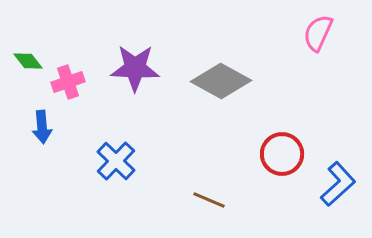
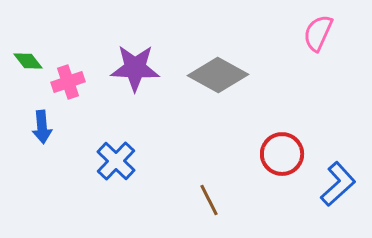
gray diamond: moved 3 px left, 6 px up
brown line: rotated 40 degrees clockwise
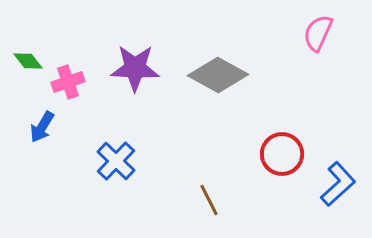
blue arrow: rotated 36 degrees clockwise
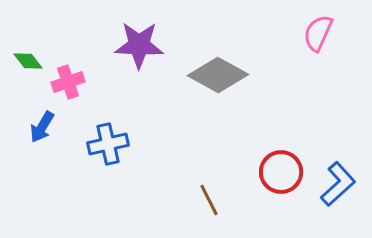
purple star: moved 4 px right, 23 px up
red circle: moved 1 px left, 18 px down
blue cross: moved 8 px left, 17 px up; rotated 33 degrees clockwise
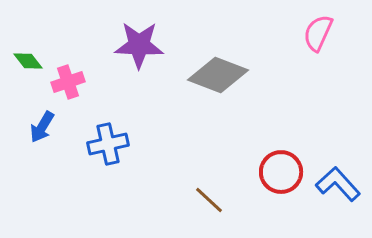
gray diamond: rotated 8 degrees counterclockwise
blue L-shape: rotated 90 degrees counterclockwise
brown line: rotated 20 degrees counterclockwise
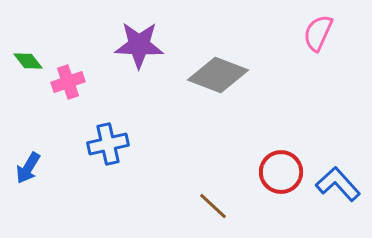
blue arrow: moved 14 px left, 41 px down
brown line: moved 4 px right, 6 px down
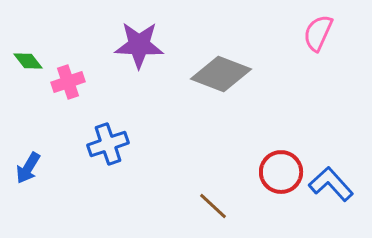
gray diamond: moved 3 px right, 1 px up
blue cross: rotated 6 degrees counterclockwise
blue L-shape: moved 7 px left
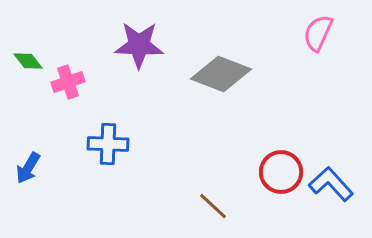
blue cross: rotated 21 degrees clockwise
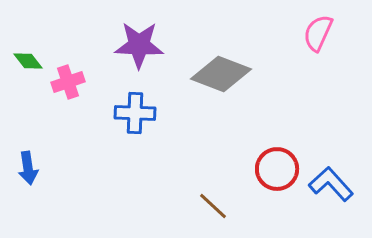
blue cross: moved 27 px right, 31 px up
blue arrow: rotated 40 degrees counterclockwise
red circle: moved 4 px left, 3 px up
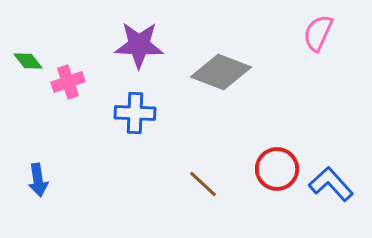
gray diamond: moved 2 px up
blue arrow: moved 10 px right, 12 px down
brown line: moved 10 px left, 22 px up
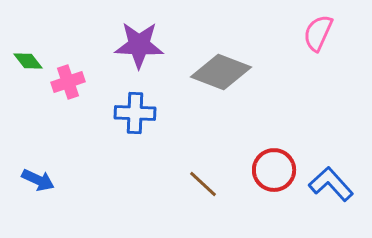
red circle: moved 3 px left, 1 px down
blue arrow: rotated 56 degrees counterclockwise
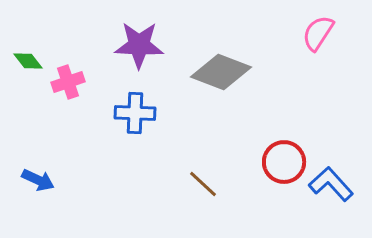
pink semicircle: rotated 9 degrees clockwise
red circle: moved 10 px right, 8 px up
